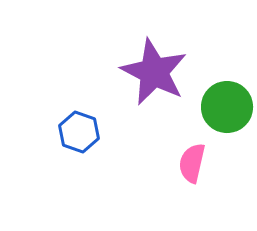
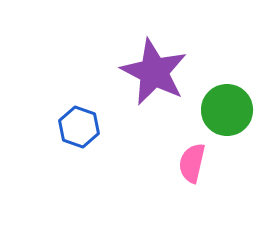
green circle: moved 3 px down
blue hexagon: moved 5 px up
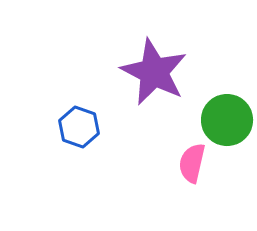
green circle: moved 10 px down
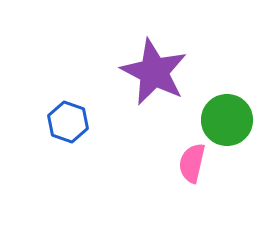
blue hexagon: moved 11 px left, 5 px up
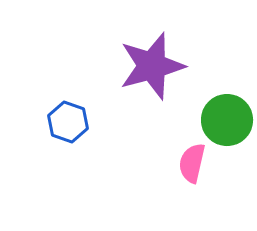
purple star: moved 2 px left, 6 px up; rotated 30 degrees clockwise
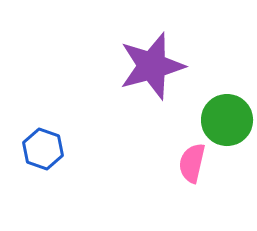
blue hexagon: moved 25 px left, 27 px down
